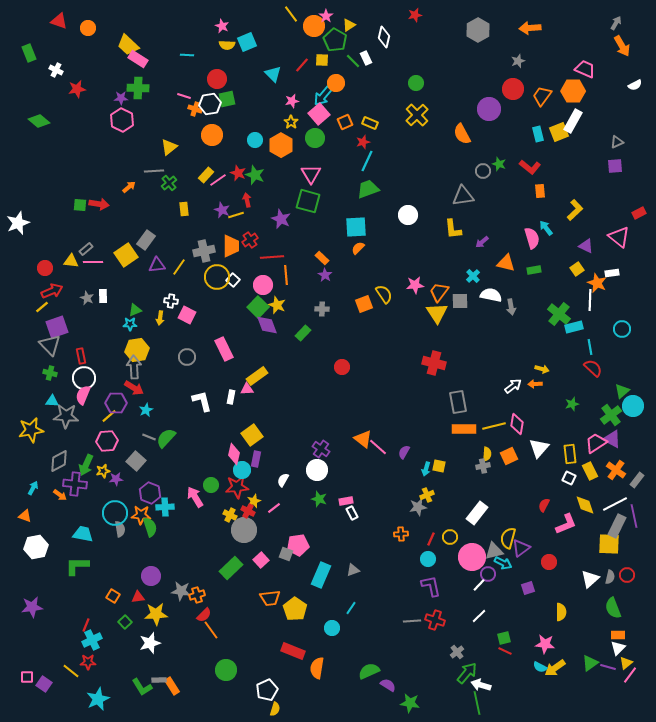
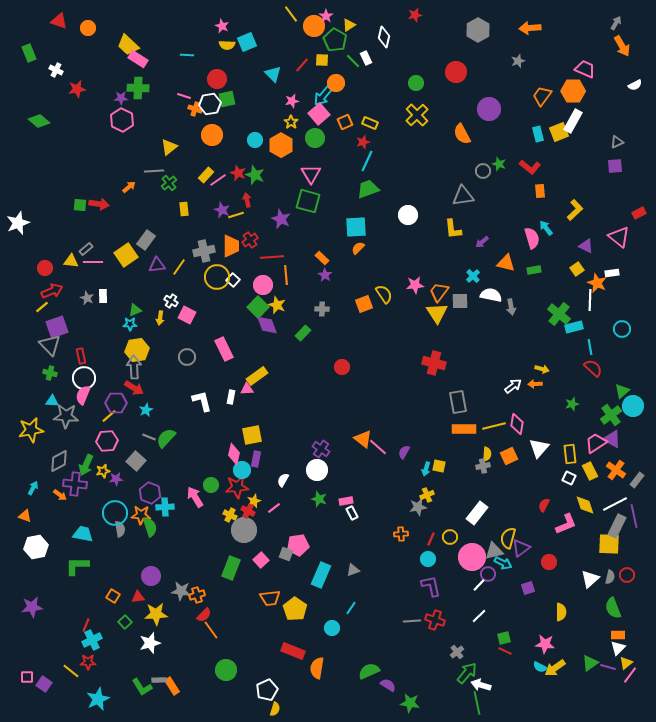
red circle at (513, 89): moved 57 px left, 17 px up
white cross at (171, 301): rotated 24 degrees clockwise
yellow square at (252, 435): rotated 25 degrees clockwise
green rectangle at (231, 568): rotated 25 degrees counterclockwise
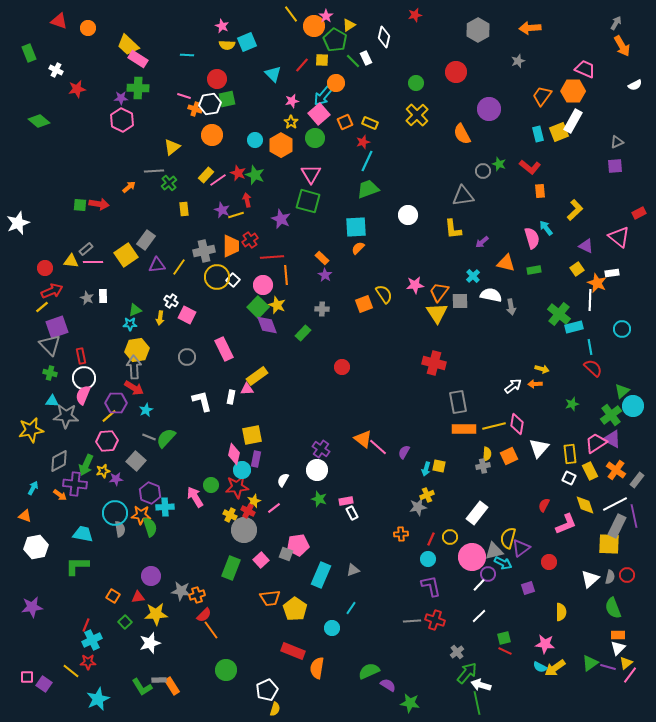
yellow triangle at (169, 147): moved 3 px right
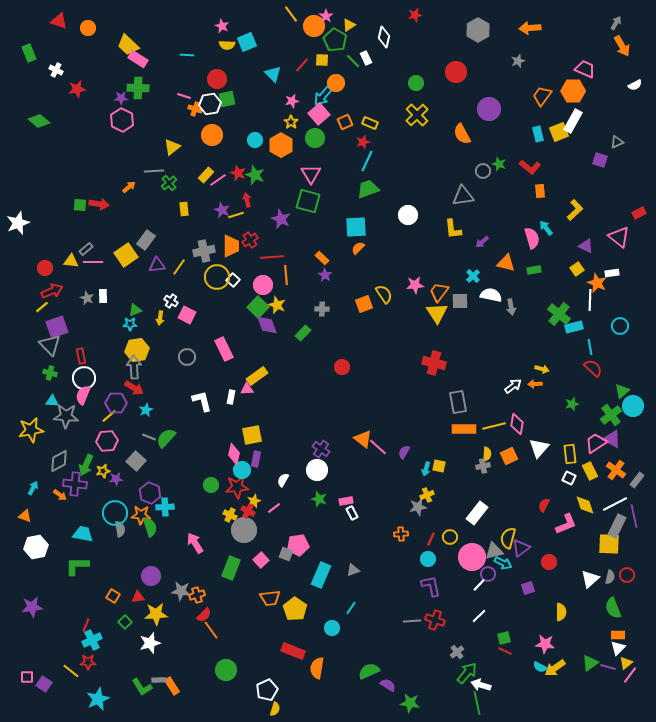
purple square at (615, 166): moved 15 px left, 6 px up; rotated 21 degrees clockwise
cyan circle at (622, 329): moved 2 px left, 3 px up
pink arrow at (195, 497): moved 46 px down
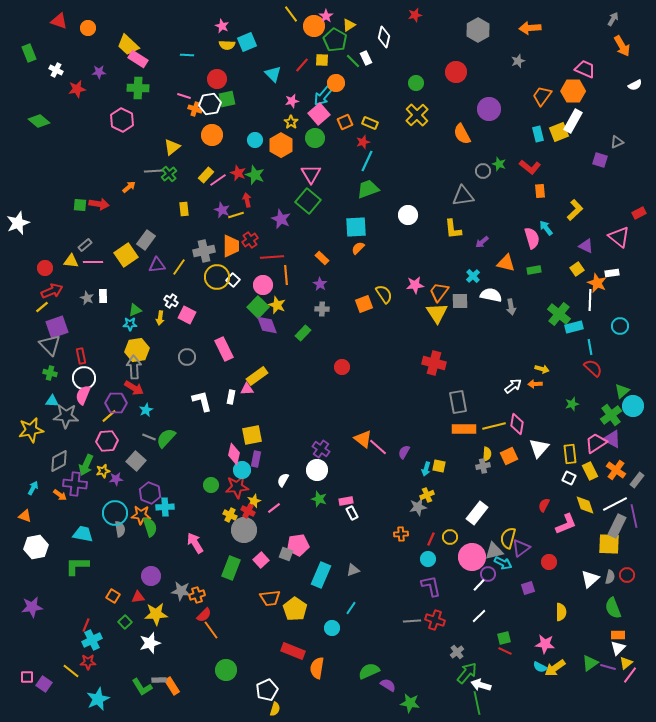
gray arrow at (616, 23): moved 3 px left, 4 px up
purple star at (121, 98): moved 22 px left, 26 px up
green cross at (169, 183): moved 9 px up
green square at (308, 201): rotated 25 degrees clockwise
gray rectangle at (86, 249): moved 1 px left, 4 px up
purple star at (325, 275): moved 5 px left, 9 px down
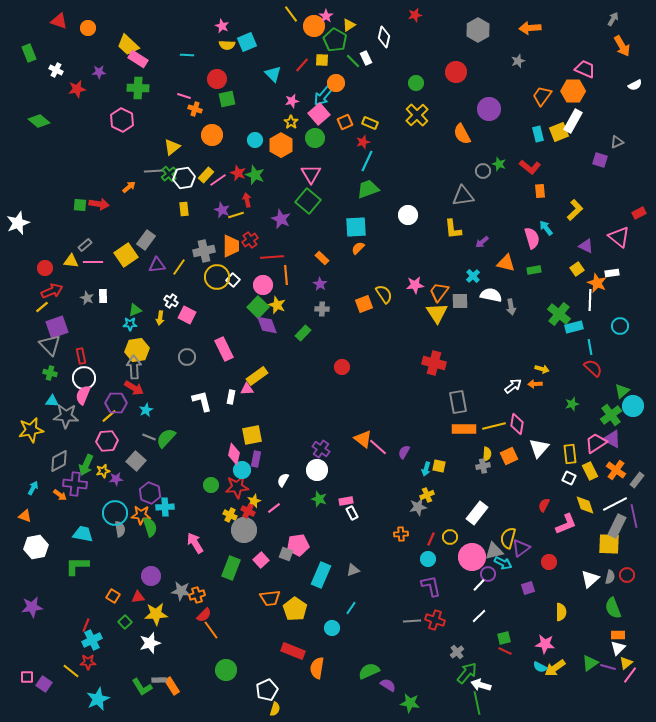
white hexagon at (210, 104): moved 26 px left, 74 px down
